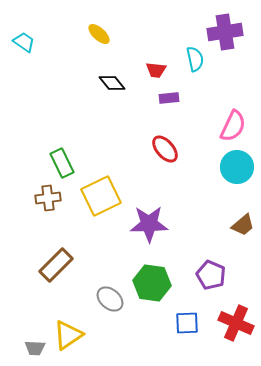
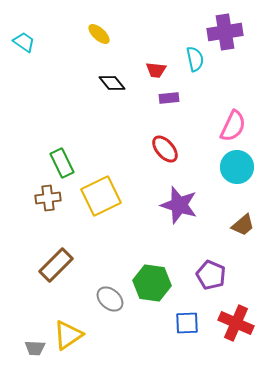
purple star: moved 30 px right, 19 px up; rotated 18 degrees clockwise
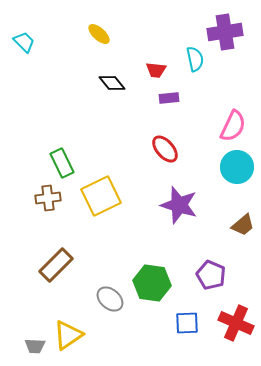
cyan trapezoid: rotated 10 degrees clockwise
gray trapezoid: moved 2 px up
